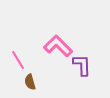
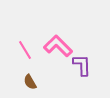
pink line: moved 7 px right, 10 px up
brown semicircle: rotated 14 degrees counterclockwise
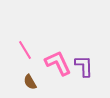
pink L-shape: moved 17 px down; rotated 20 degrees clockwise
purple L-shape: moved 2 px right, 1 px down
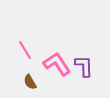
pink L-shape: moved 1 px left, 1 px down; rotated 8 degrees counterclockwise
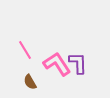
purple L-shape: moved 6 px left, 3 px up
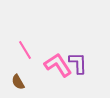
pink L-shape: moved 1 px right, 1 px down
brown semicircle: moved 12 px left
